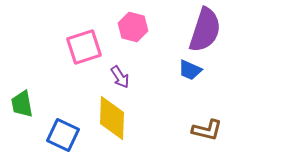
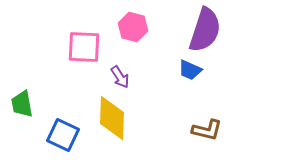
pink square: rotated 21 degrees clockwise
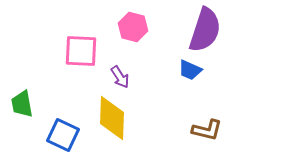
pink square: moved 3 px left, 4 px down
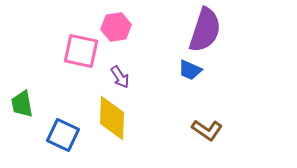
pink hexagon: moved 17 px left; rotated 24 degrees counterclockwise
pink square: rotated 9 degrees clockwise
brown L-shape: rotated 20 degrees clockwise
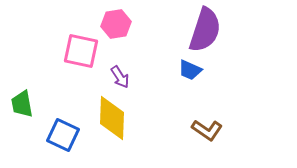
pink hexagon: moved 3 px up
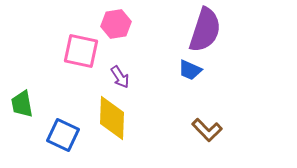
brown L-shape: rotated 12 degrees clockwise
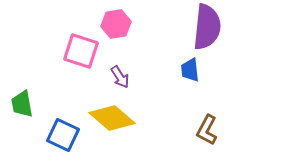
purple semicircle: moved 2 px right, 3 px up; rotated 12 degrees counterclockwise
pink square: rotated 6 degrees clockwise
blue trapezoid: rotated 60 degrees clockwise
yellow diamond: rotated 51 degrees counterclockwise
brown L-shape: rotated 72 degrees clockwise
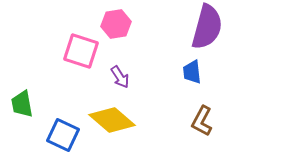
purple semicircle: rotated 9 degrees clockwise
blue trapezoid: moved 2 px right, 2 px down
yellow diamond: moved 2 px down
brown L-shape: moved 5 px left, 9 px up
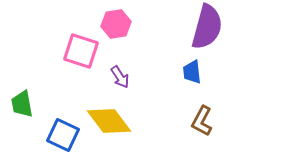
yellow diamond: moved 3 px left, 1 px down; rotated 12 degrees clockwise
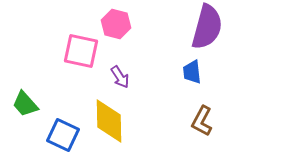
pink hexagon: rotated 24 degrees clockwise
pink square: rotated 6 degrees counterclockwise
green trapezoid: moved 3 px right; rotated 32 degrees counterclockwise
yellow diamond: rotated 36 degrees clockwise
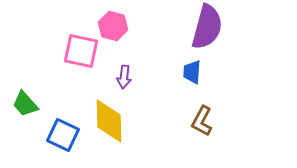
pink hexagon: moved 3 px left, 2 px down
blue trapezoid: rotated 10 degrees clockwise
purple arrow: moved 4 px right; rotated 40 degrees clockwise
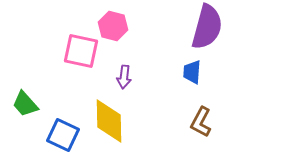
brown L-shape: moved 1 px left, 1 px down
